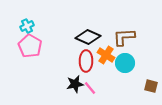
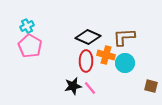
orange cross: rotated 18 degrees counterclockwise
black star: moved 2 px left, 2 px down
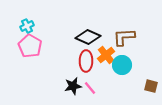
orange cross: rotated 36 degrees clockwise
cyan circle: moved 3 px left, 2 px down
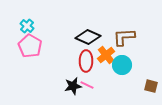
cyan cross: rotated 24 degrees counterclockwise
pink line: moved 3 px left, 3 px up; rotated 24 degrees counterclockwise
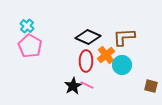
black star: rotated 18 degrees counterclockwise
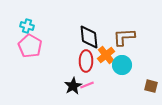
cyan cross: rotated 24 degrees counterclockwise
black diamond: moved 1 px right; rotated 60 degrees clockwise
pink line: rotated 48 degrees counterclockwise
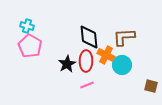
orange cross: rotated 24 degrees counterclockwise
black star: moved 6 px left, 22 px up
